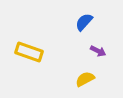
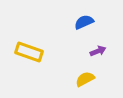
blue semicircle: rotated 24 degrees clockwise
purple arrow: rotated 49 degrees counterclockwise
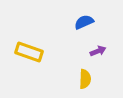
yellow semicircle: rotated 120 degrees clockwise
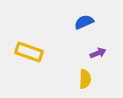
purple arrow: moved 2 px down
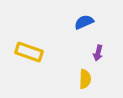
purple arrow: rotated 126 degrees clockwise
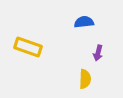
blue semicircle: rotated 18 degrees clockwise
yellow rectangle: moved 1 px left, 5 px up
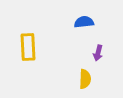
yellow rectangle: rotated 68 degrees clockwise
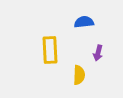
yellow rectangle: moved 22 px right, 3 px down
yellow semicircle: moved 6 px left, 4 px up
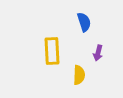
blue semicircle: rotated 78 degrees clockwise
yellow rectangle: moved 2 px right, 1 px down
